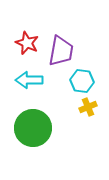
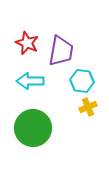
cyan arrow: moved 1 px right, 1 px down
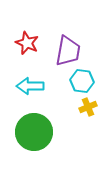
purple trapezoid: moved 7 px right
cyan arrow: moved 5 px down
green circle: moved 1 px right, 4 px down
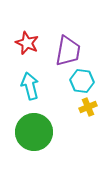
cyan arrow: rotated 76 degrees clockwise
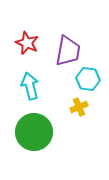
cyan hexagon: moved 6 px right, 2 px up
yellow cross: moved 9 px left
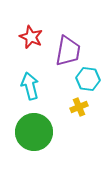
red star: moved 4 px right, 6 px up
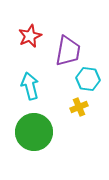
red star: moved 1 px left, 1 px up; rotated 25 degrees clockwise
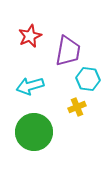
cyan arrow: rotated 92 degrees counterclockwise
yellow cross: moved 2 px left
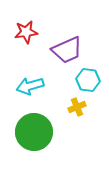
red star: moved 4 px left, 4 px up; rotated 15 degrees clockwise
purple trapezoid: moved 1 px left, 1 px up; rotated 56 degrees clockwise
cyan hexagon: moved 1 px down
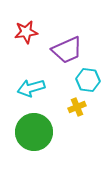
cyan arrow: moved 1 px right, 2 px down
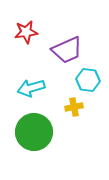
yellow cross: moved 3 px left; rotated 12 degrees clockwise
